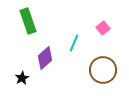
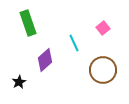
green rectangle: moved 2 px down
cyan line: rotated 48 degrees counterclockwise
purple diamond: moved 2 px down
black star: moved 3 px left, 4 px down
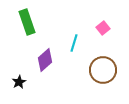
green rectangle: moved 1 px left, 1 px up
cyan line: rotated 42 degrees clockwise
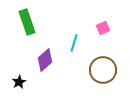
pink square: rotated 16 degrees clockwise
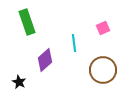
cyan line: rotated 24 degrees counterclockwise
black star: rotated 16 degrees counterclockwise
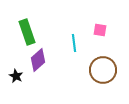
green rectangle: moved 10 px down
pink square: moved 3 px left, 2 px down; rotated 32 degrees clockwise
purple diamond: moved 7 px left
black star: moved 3 px left, 6 px up
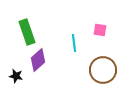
black star: rotated 16 degrees counterclockwise
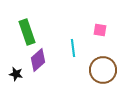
cyan line: moved 1 px left, 5 px down
black star: moved 2 px up
